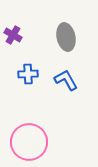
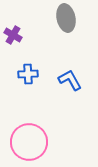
gray ellipse: moved 19 px up
blue L-shape: moved 4 px right
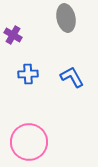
blue L-shape: moved 2 px right, 3 px up
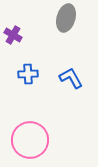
gray ellipse: rotated 28 degrees clockwise
blue L-shape: moved 1 px left, 1 px down
pink circle: moved 1 px right, 2 px up
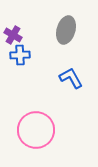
gray ellipse: moved 12 px down
blue cross: moved 8 px left, 19 px up
pink circle: moved 6 px right, 10 px up
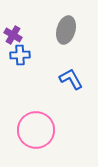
blue L-shape: moved 1 px down
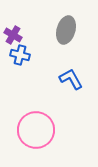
blue cross: rotated 18 degrees clockwise
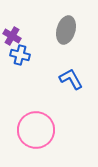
purple cross: moved 1 px left, 1 px down
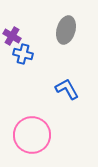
blue cross: moved 3 px right, 1 px up
blue L-shape: moved 4 px left, 10 px down
pink circle: moved 4 px left, 5 px down
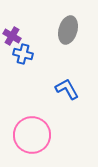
gray ellipse: moved 2 px right
